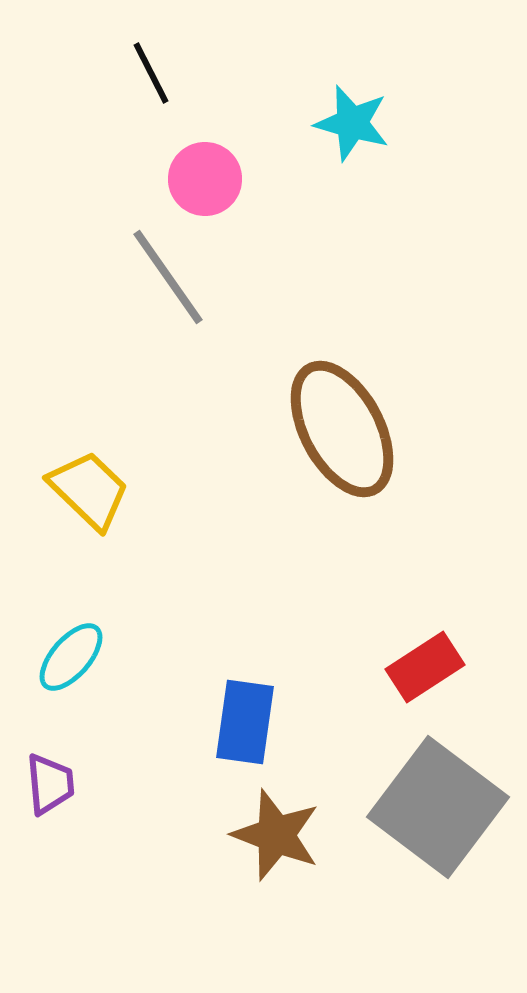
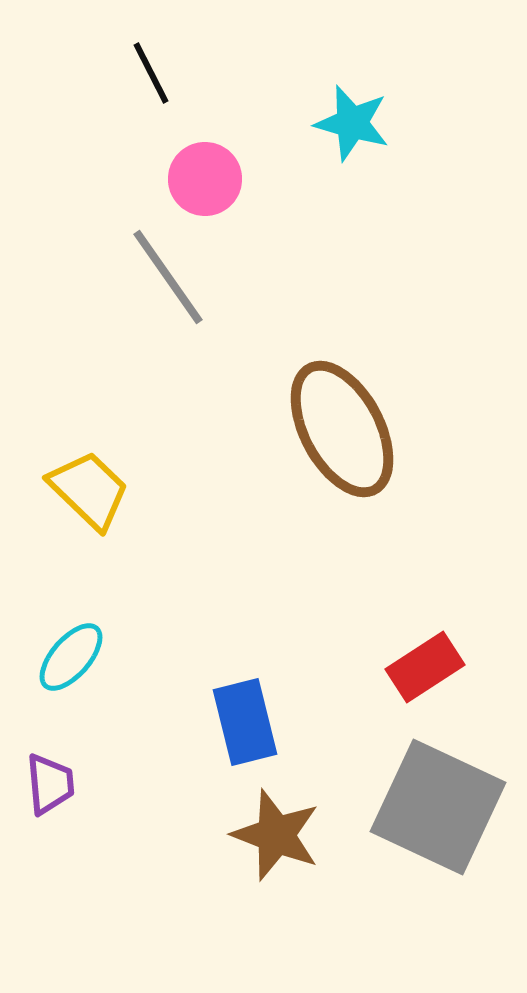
blue rectangle: rotated 22 degrees counterclockwise
gray square: rotated 12 degrees counterclockwise
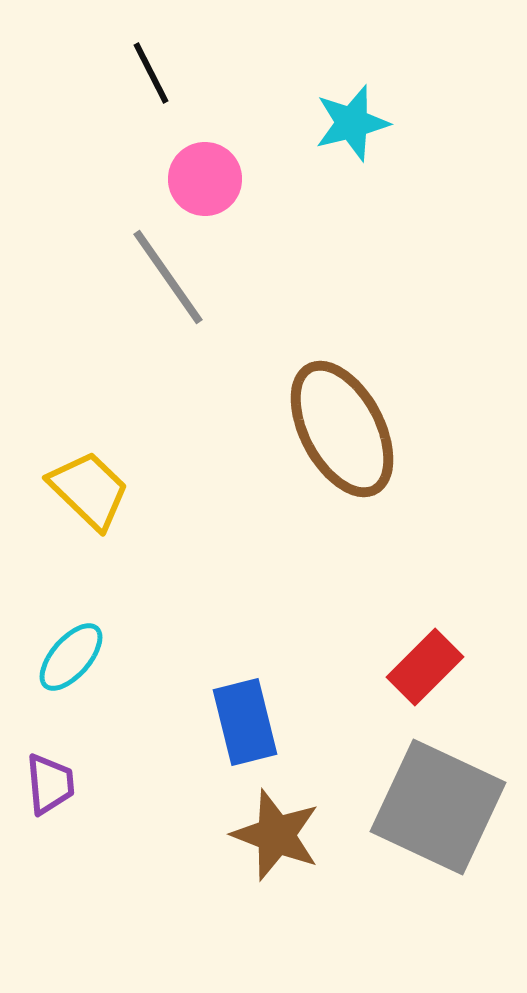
cyan star: rotated 30 degrees counterclockwise
red rectangle: rotated 12 degrees counterclockwise
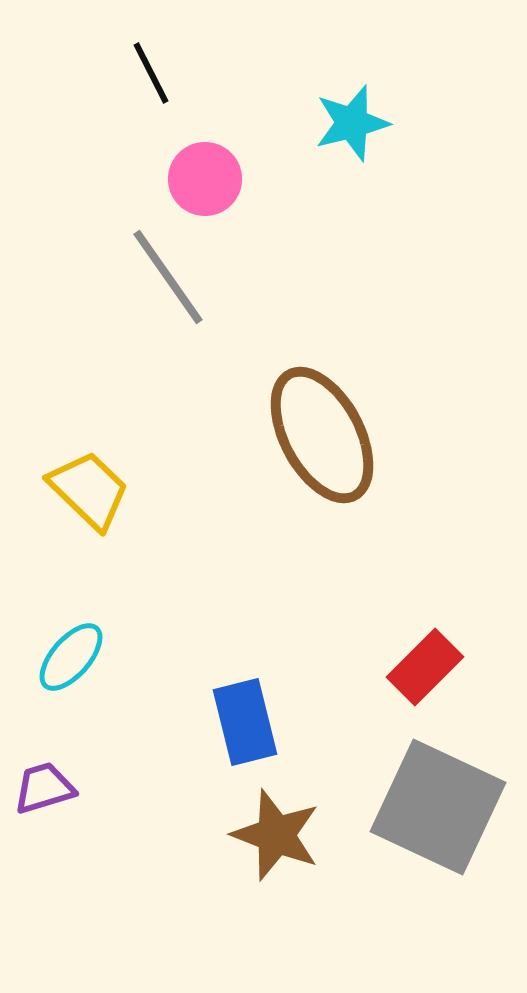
brown ellipse: moved 20 px left, 6 px down
purple trapezoid: moved 6 px left, 4 px down; rotated 102 degrees counterclockwise
